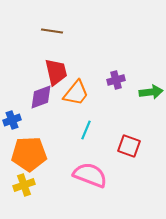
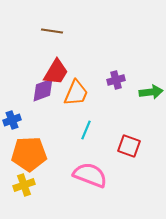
red trapezoid: rotated 44 degrees clockwise
orange trapezoid: rotated 16 degrees counterclockwise
purple diamond: moved 2 px right, 7 px up
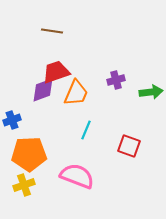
red trapezoid: rotated 140 degrees counterclockwise
pink semicircle: moved 13 px left, 1 px down
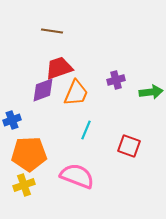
red trapezoid: moved 3 px right, 4 px up
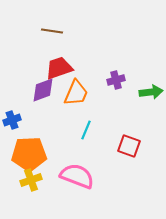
yellow cross: moved 7 px right, 5 px up
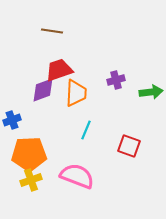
red trapezoid: moved 2 px down
orange trapezoid: rotated 20 degrees counterclockwise
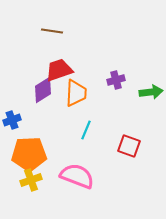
purple diamond: rotated 12 degrees counterclockwise
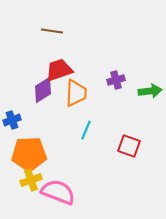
green arrow: moved 1 px left, 1 px up
pink semicircle: moved 19 px left, 16 px down
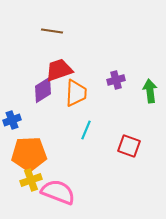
green arrow: rotated 90 degrees counterclockwise
